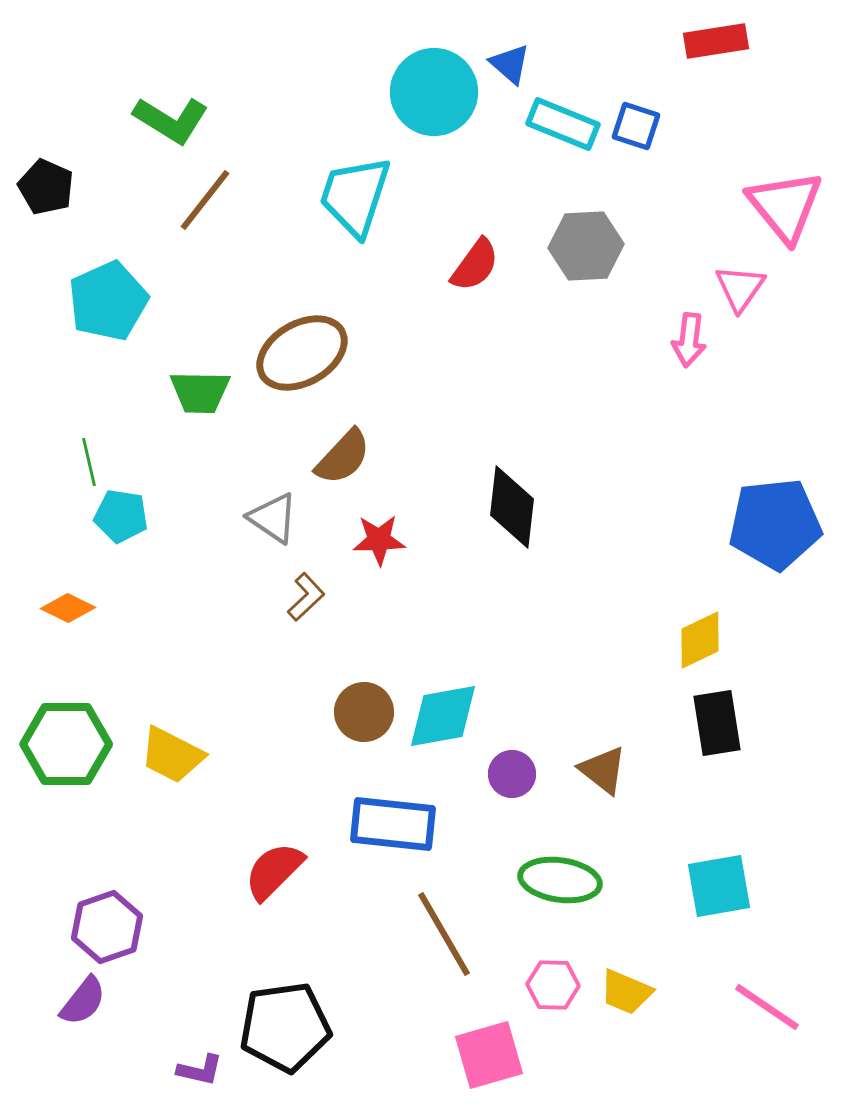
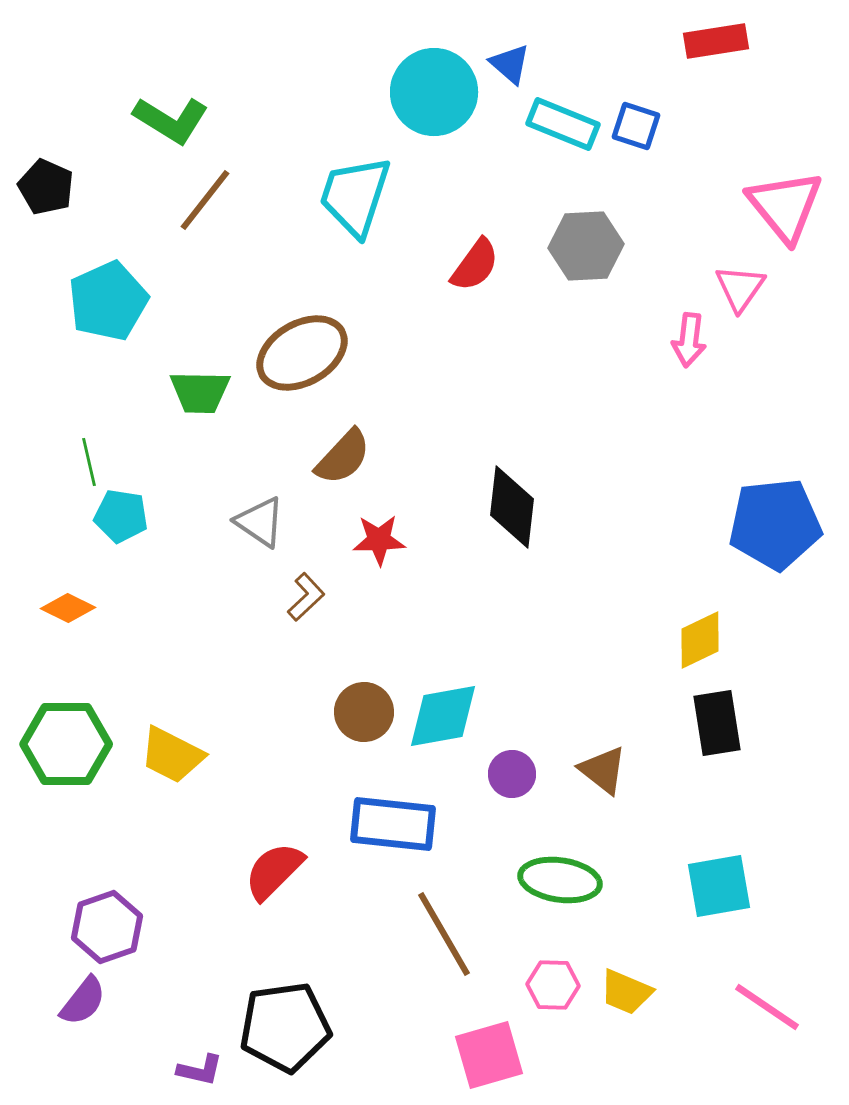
gray triangle at (273, 518): moved 13 px left, 4 px down
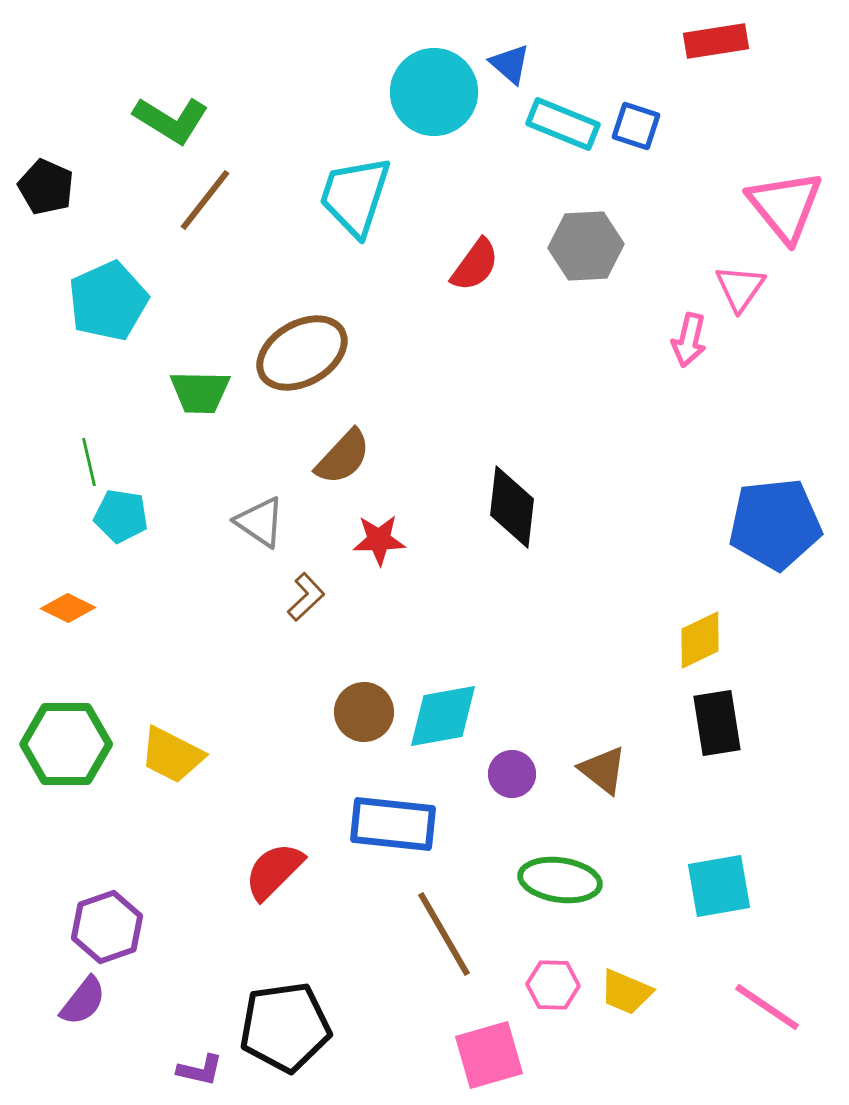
pink arrow at (689, 340): rotated 6 degrees clockwise
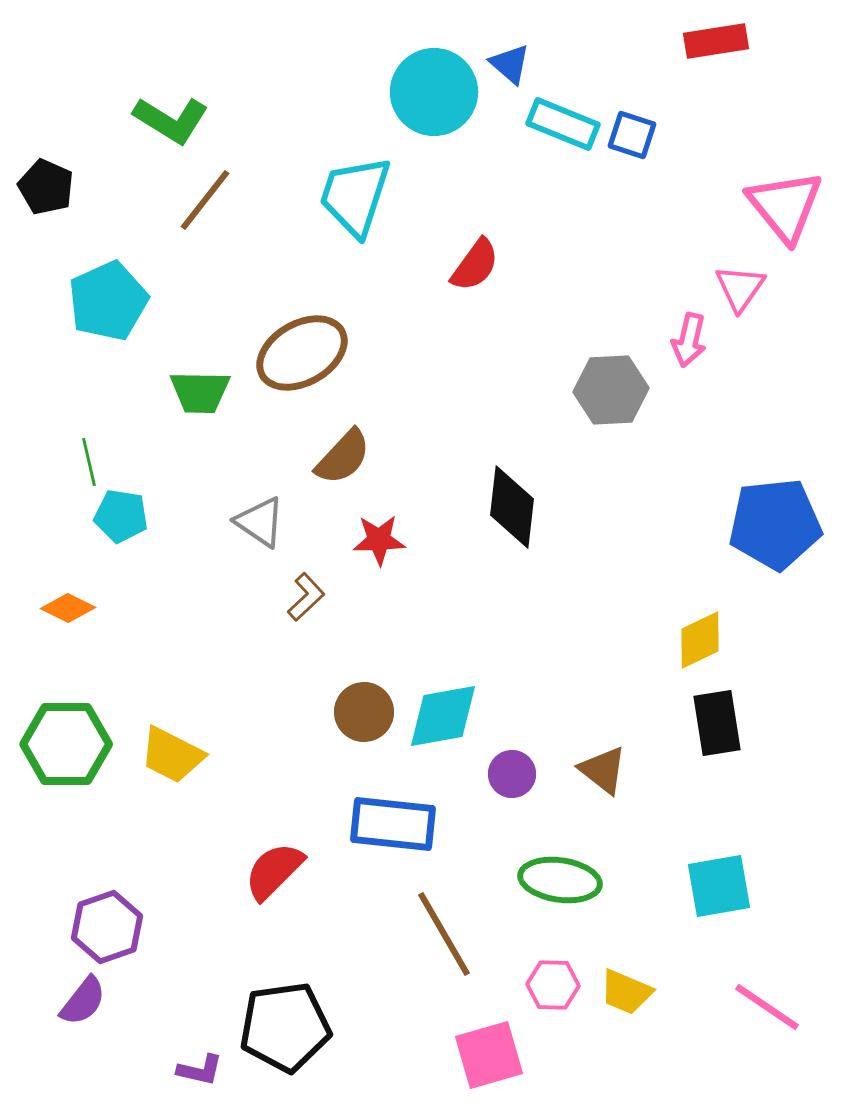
blue square at (636, 126): moved 4 px left, 9 px down
gray hexagon at (586, 246): moved 25 px right, 144 px down
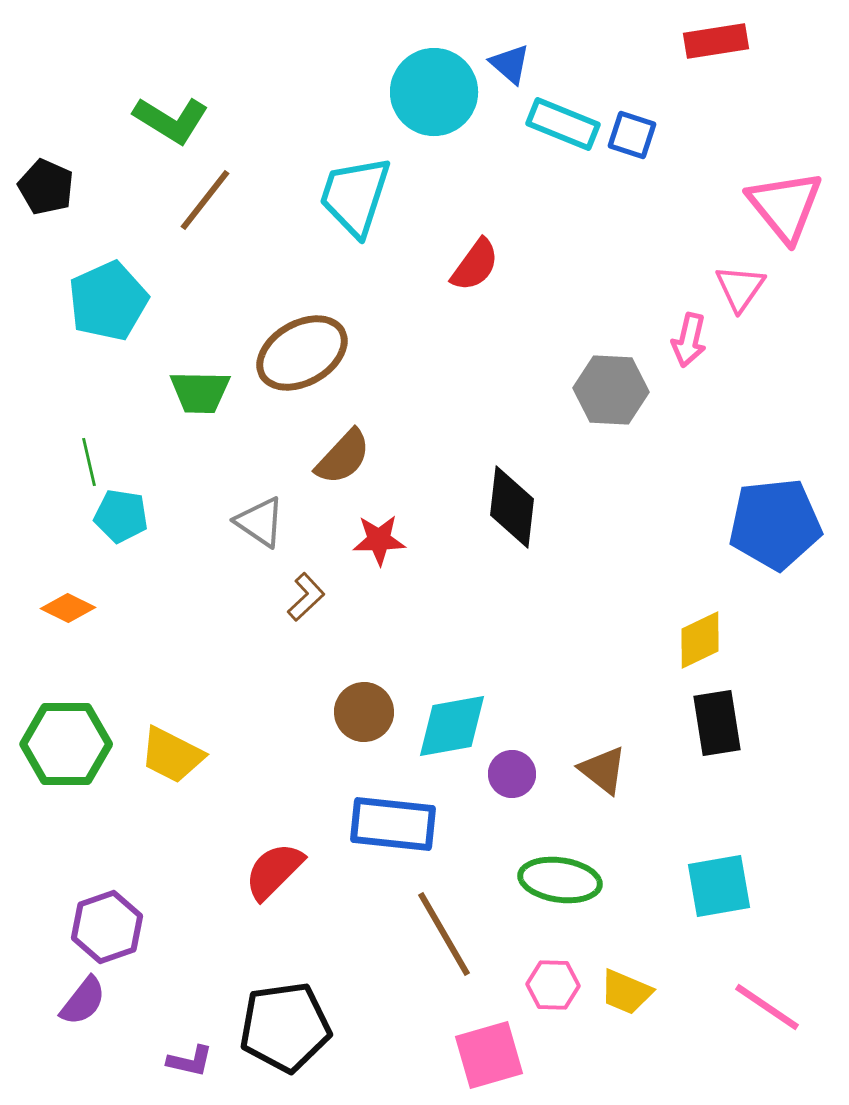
gray hexagon at (611, 390): rotated 6 degrees clockwise
cyan diamond at (443, 716): moved 9 px right, 10 px down
purple L-shape at (200, 1070): moved 10 px left, 9 px up
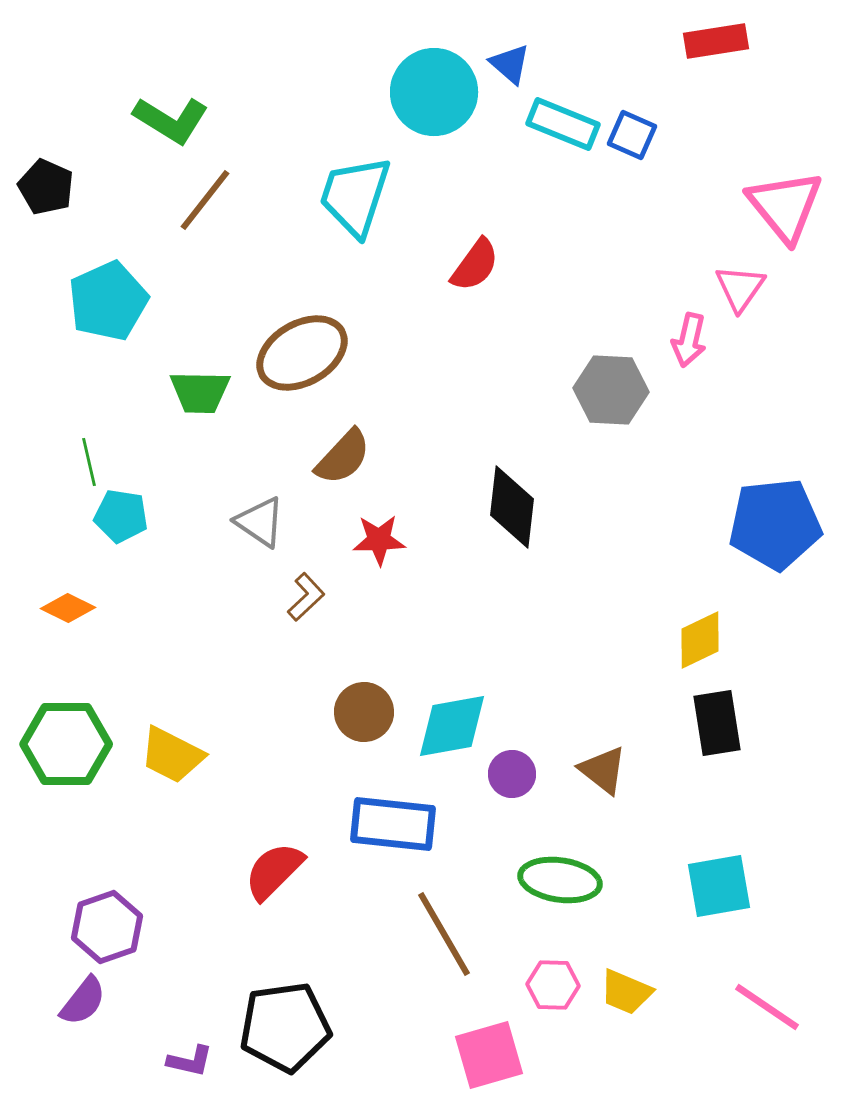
blue square at (632, 135): rotated 6 degrees clockwise
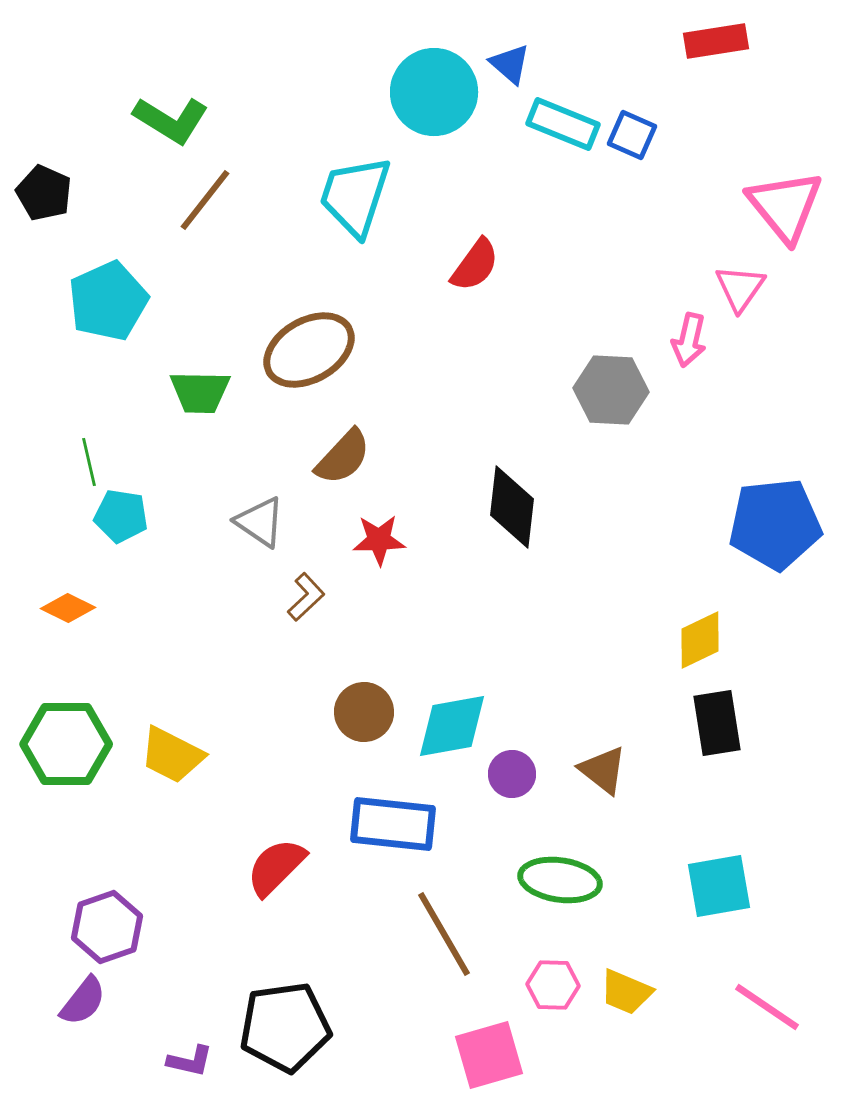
black pentagon at (46, 187): moved 2 px left, 6 px down
brown ellipse at (302, 353): moved 7 px right, 3 px up
red semicircle at (274, 871): moved 2 px right, 4 px up
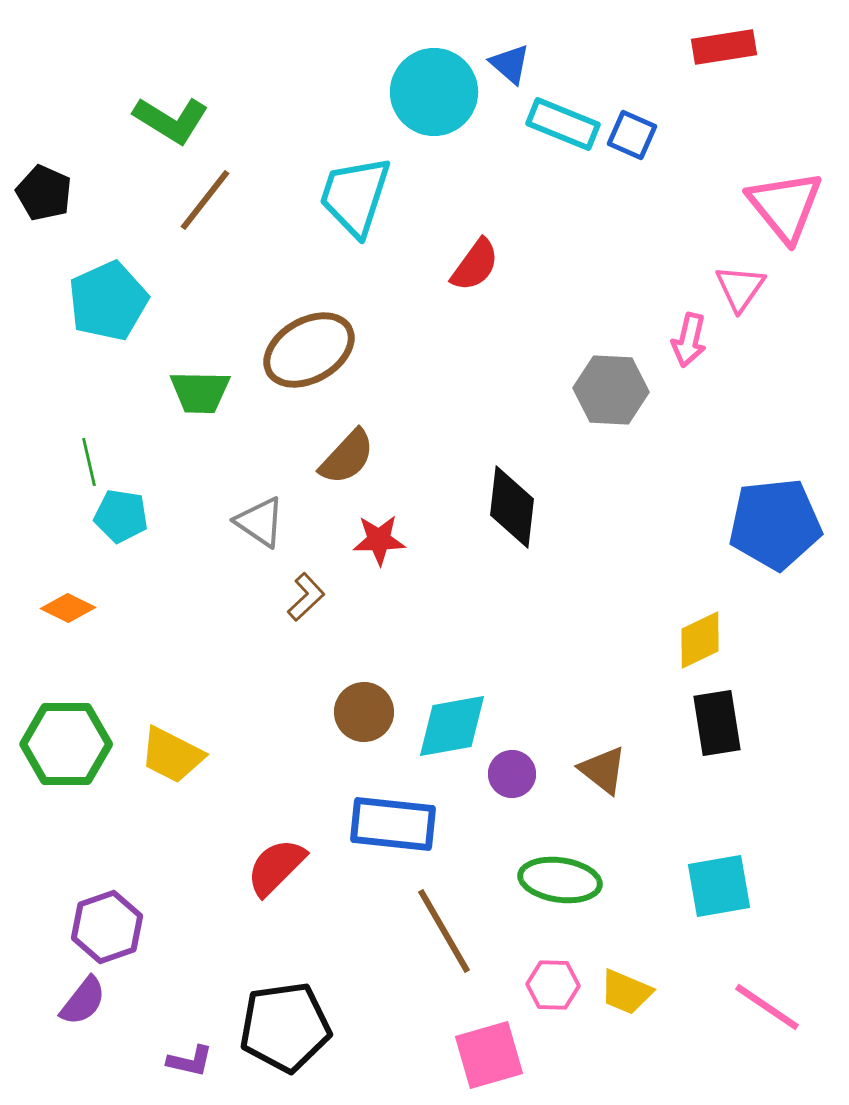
red rectangle at (716, 41): moved 8 px right, 6 px down
brown semicircle at (343, 457): moved 4 px right
brown line at (444, 934): moved 3 px up
